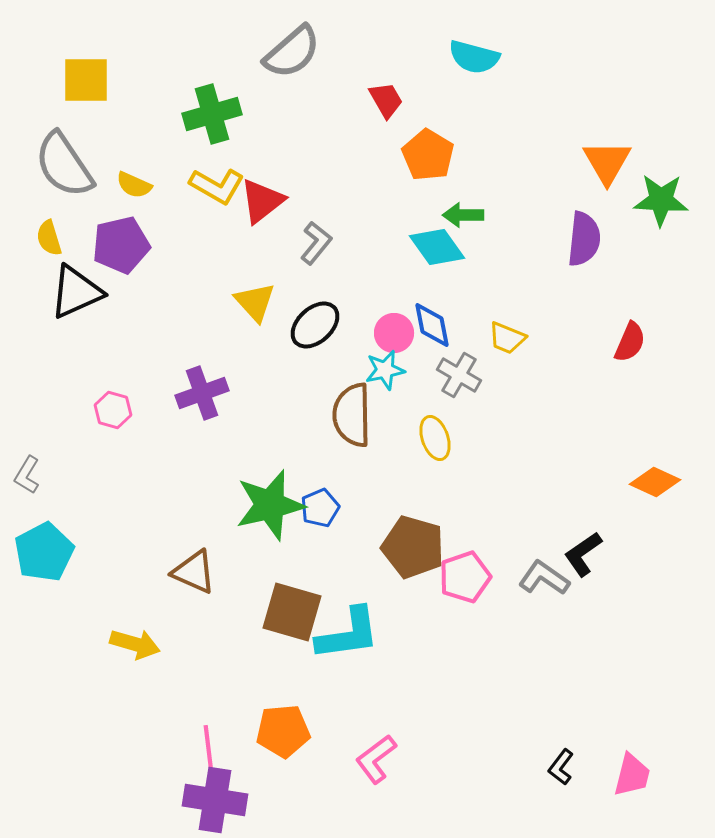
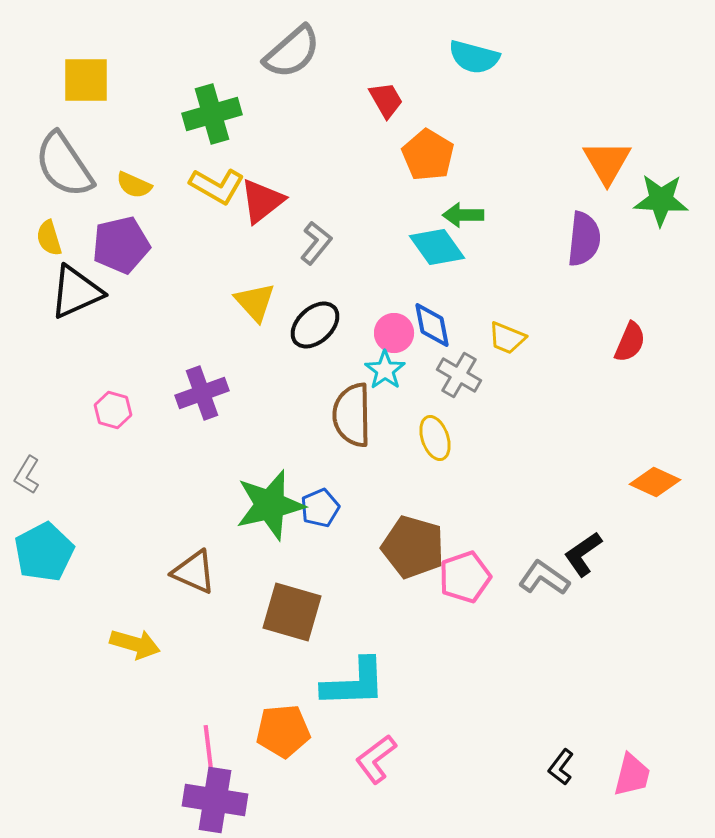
cyan star at (385, 370): rotated 24 degrees counterclockwise
cyan L-shape at (348, 634): moved 6 px right, 49 px down; rotated 6 degrees clockwise
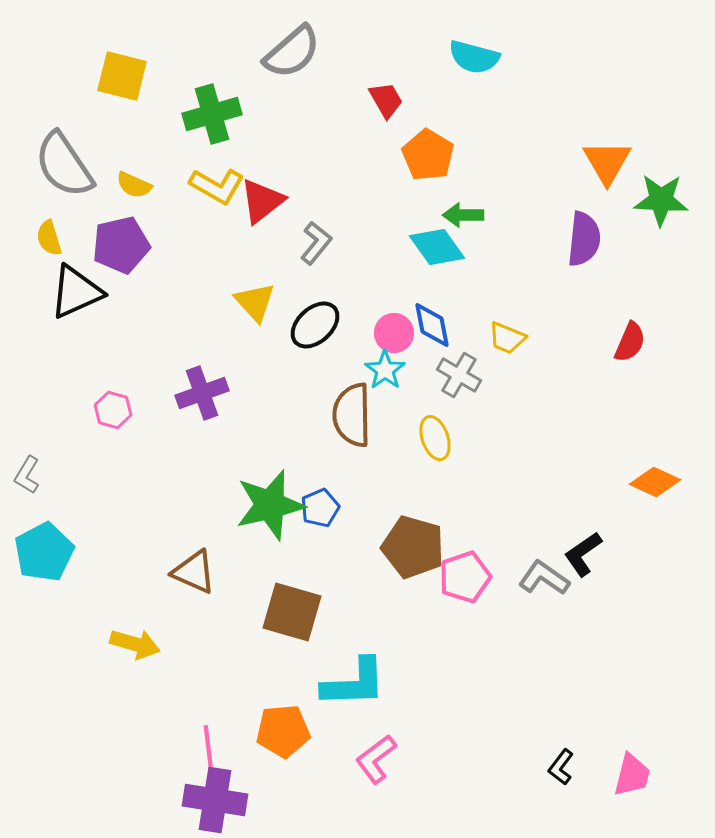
yellow square at (86, 80): moved 36 px right, 4 px up; rotated 14 degrees clockwise
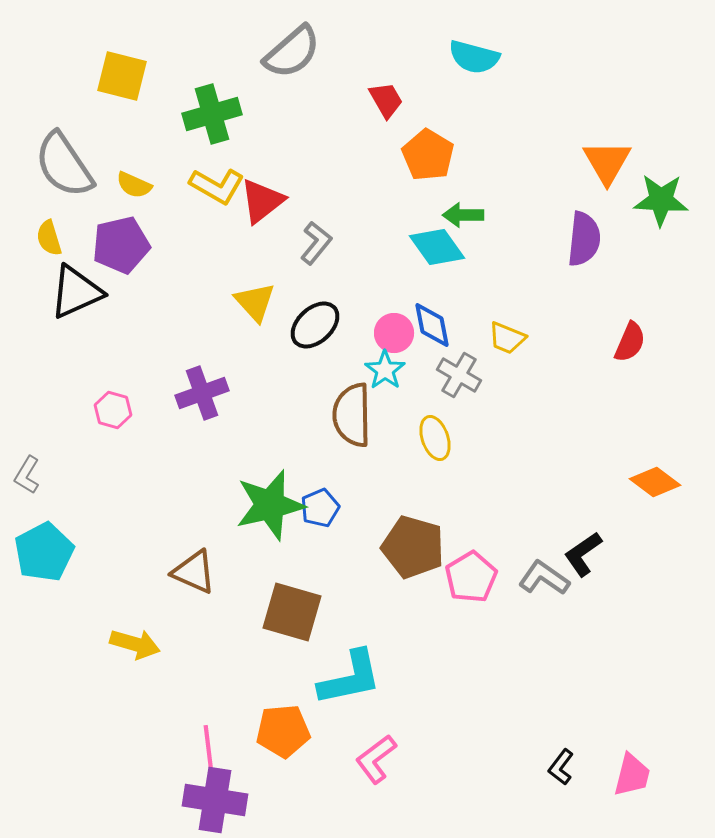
orange diamond at (655, 482): rotated 12 degrees clockwise
pink pentagon at (465, 577): moved 6 px right; rotated 12 degrees counterclockwise
cyan L-shape at (354, 683): moved 4 px left, 5 px up; rotated 10 degrees counterclockwise
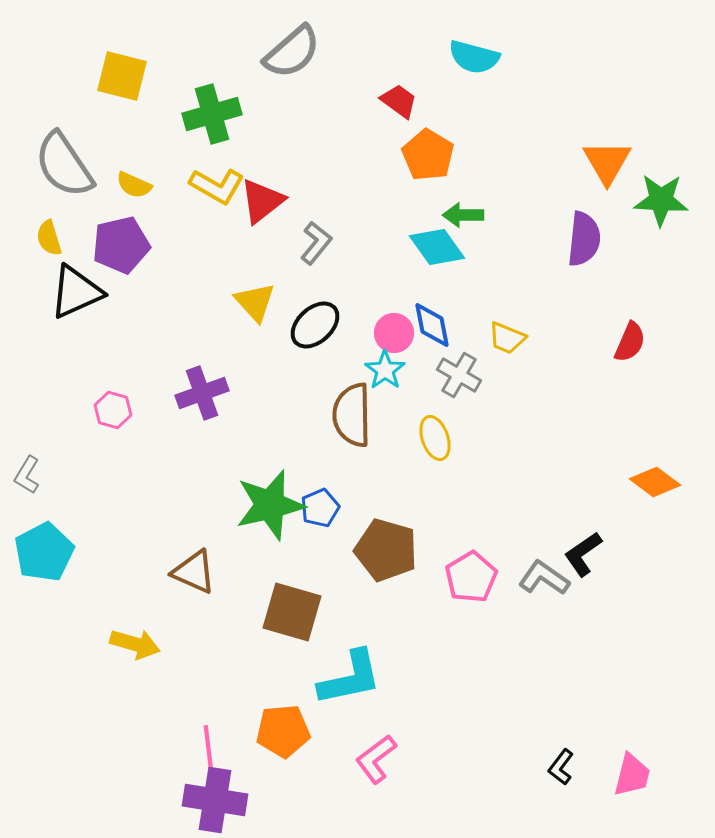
red trapezoid at (386, 100): moved 13 px right, 1 px down; rotated 24 degrees counterclockwise
brown pentagon at (413, 547): moved 27 px left, 3 px down
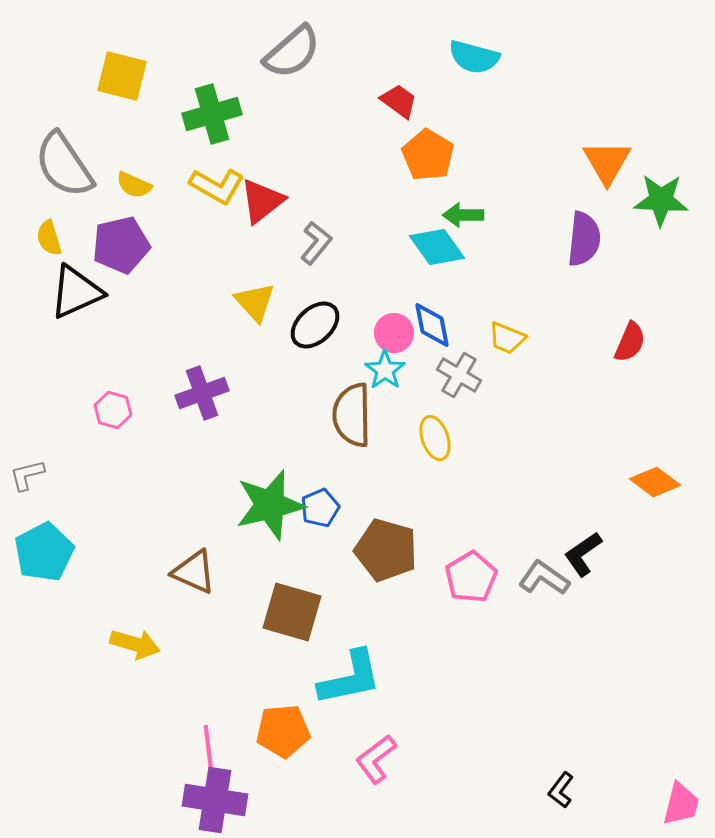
gray L-shape at (27, 475): rotated 45 degrees clockwise
black L-shape at (561, 767): moved 23 px down
pink trapezoid at (632, 775): moved 49 px right, 29 px down
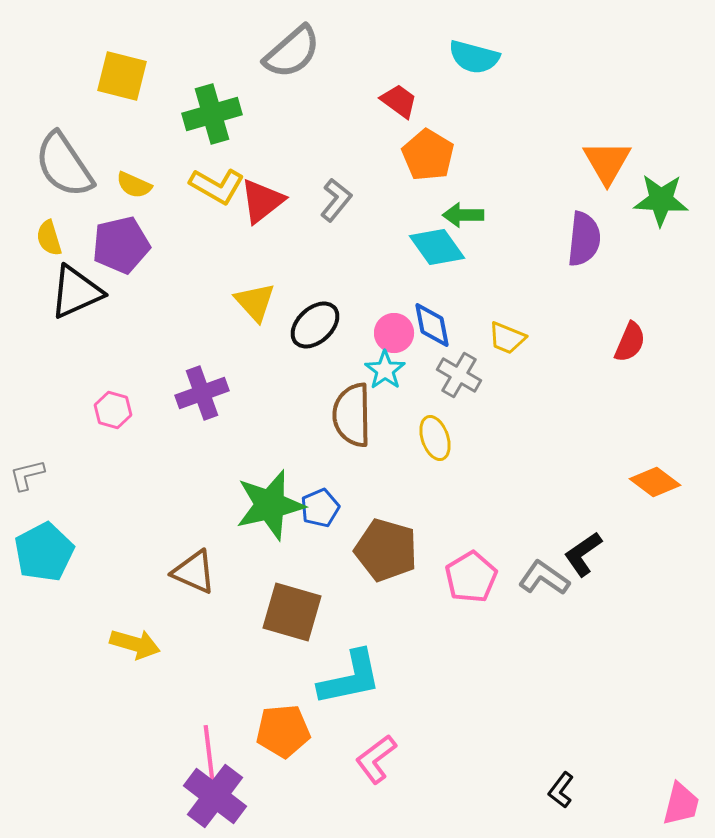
gray L-shape at (316, 243): moved 20 px right, 43 px up
purple cross at (215, 800): moved 4 px up; rotated 28 degrees clockwise
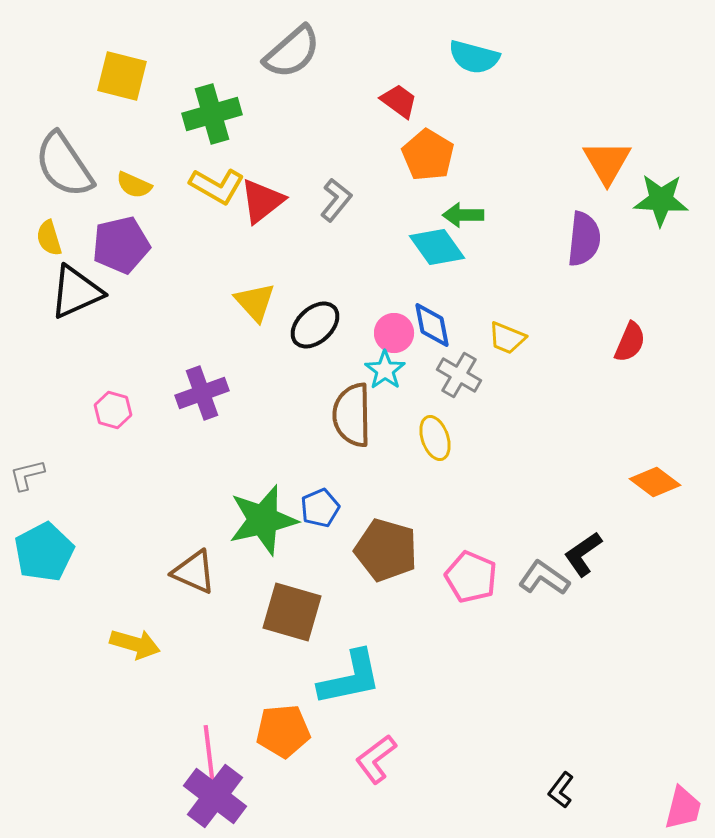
green star at (270, 505): moved 7 px left, 15 px down
pink pentagon at (471, 577): rotated 18 degrees counterclockwise
pink trapezoid at (681, 804): moved 2 px right, 4 px down
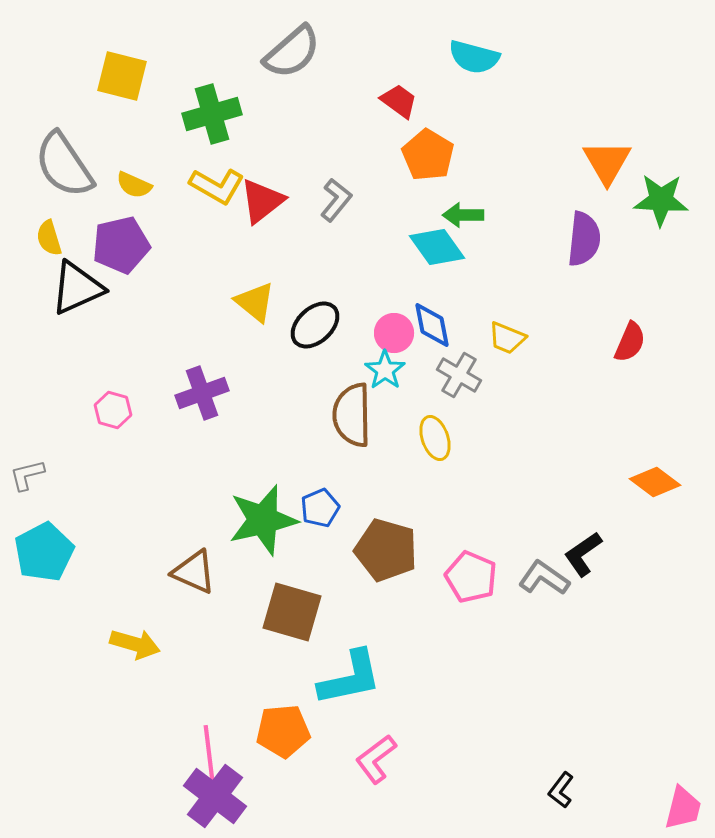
black triangle at (76, 292): moved 1 px right, 4 px up
yellow triangle at (255, 302): rotated 9 degrees counterclockwise
